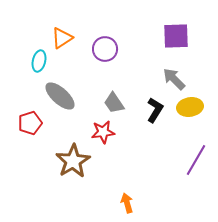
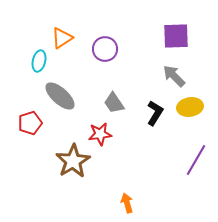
gray arrow: moved 3 px up
black L-shape: moved 3 px down
red star: moved 3 px left, 2 px down
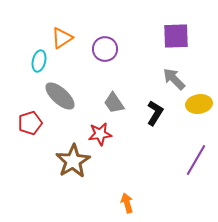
gray arrow: moved 3 px down
yellow ellipse: moved 9 px right, 3 px up
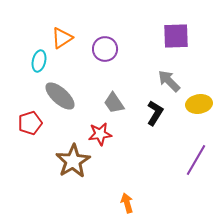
gray arrow: moved 5 px left, 2 px down
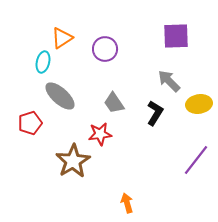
cyan ellipse: moved 4 px right, 1 px down
purple line: rotated 8 degrees clockwise
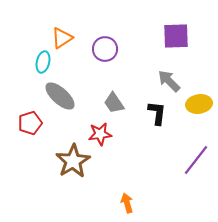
black L-shape: moved 2 px right; rotated 25 degrees counterclockwise
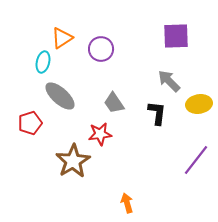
purple circle: moved 4 px left
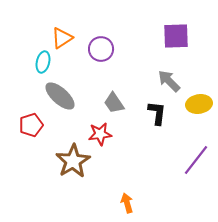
red pentagon: moved 1 px right, 2 px down
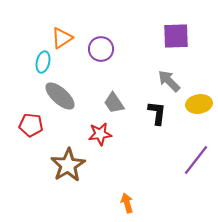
red pentagon: rotated 25 degrees clockwise
brown star: moved 5 px left, 4 px down
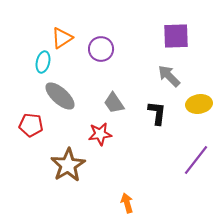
gray arrow: moved 5 px up
